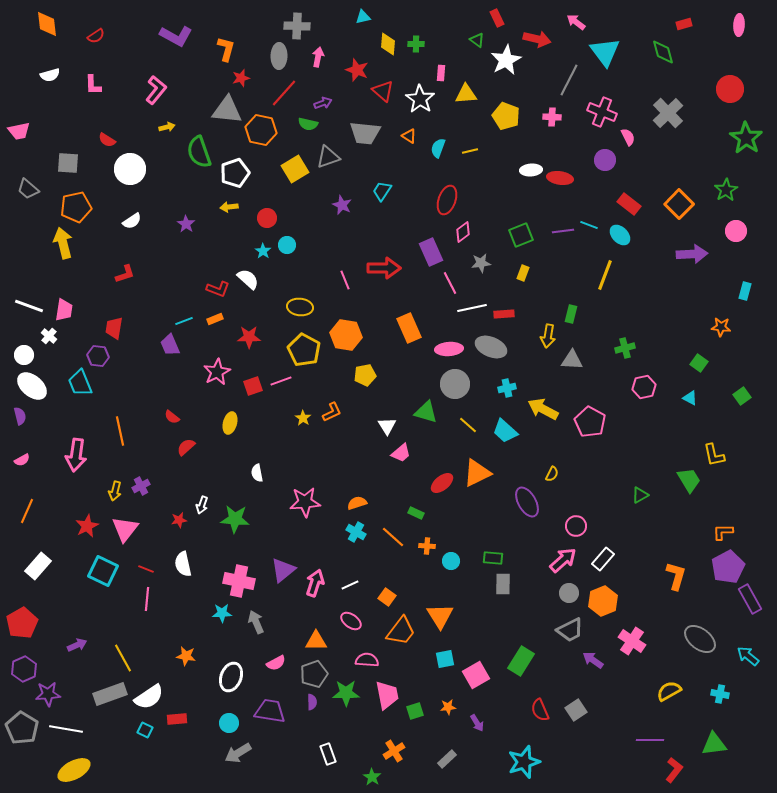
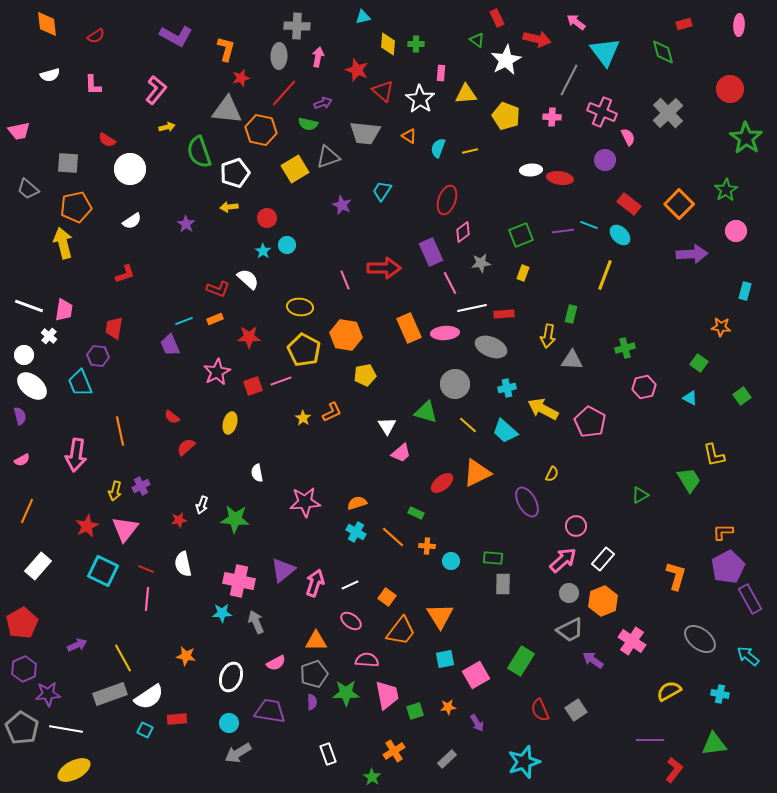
pink ellipse at (449, 349): moved 4 px left, 16 px up
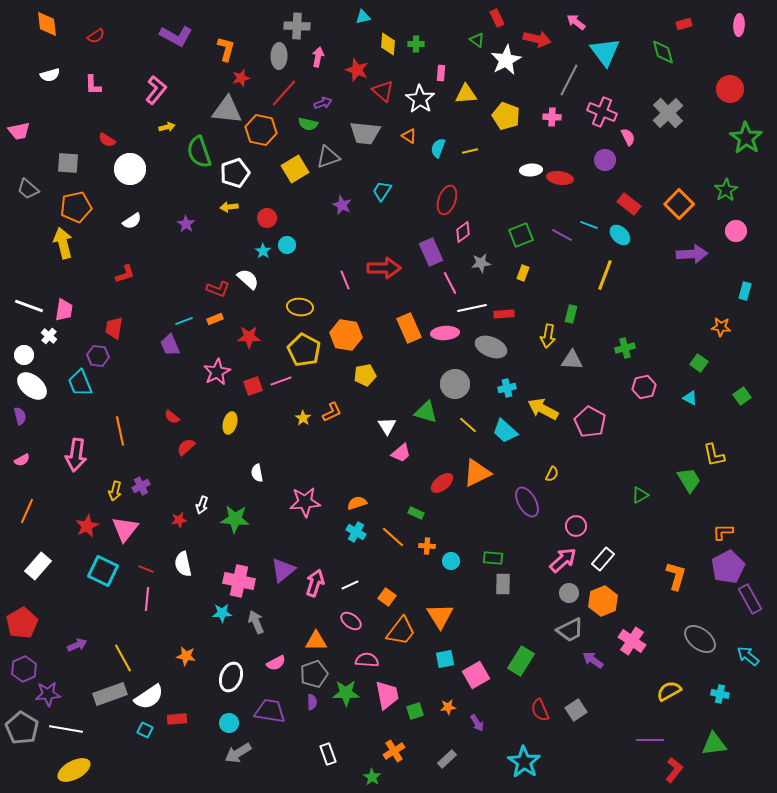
purple line at (563, 231): moved 1 px left, 4 px down; rotated 35 degrees clockwise
cyan star at (524, 762): rotated 20 degrees counterclockwise
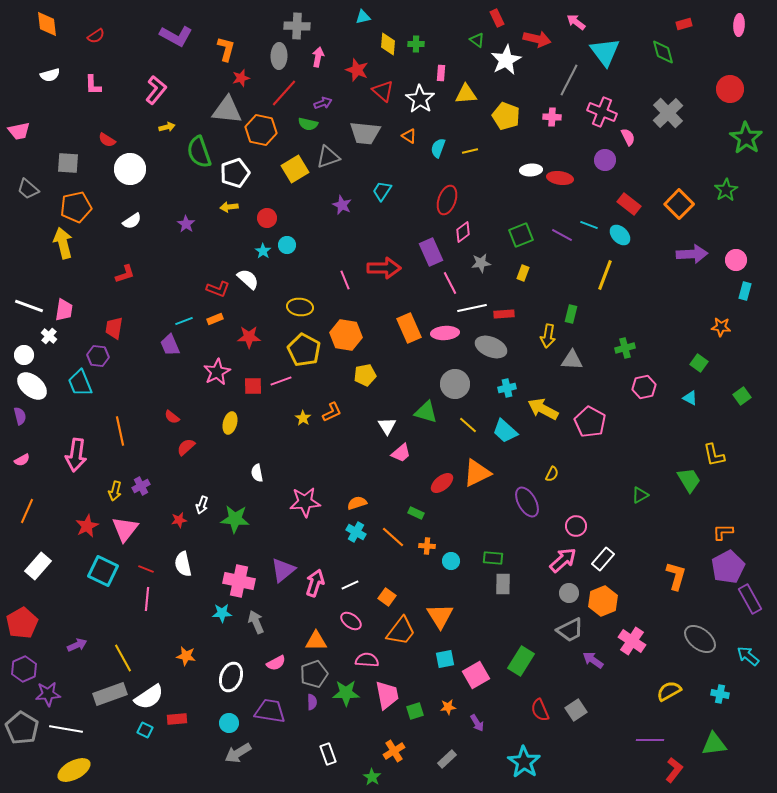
pink circle at (736, 231): moved 29 px down
red square at (253, 386): rotated 18 degrees clockwise
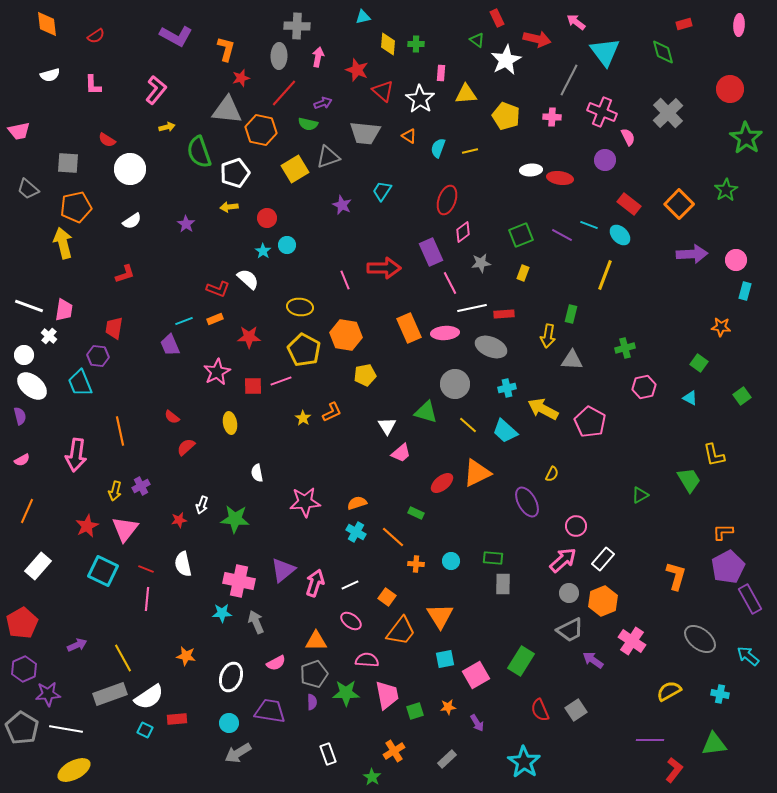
yellow ellipse at (230, 423): rotated 25 degrees counterclockwise
orange cross at (427, 546): moved 11 px left, 18 px down
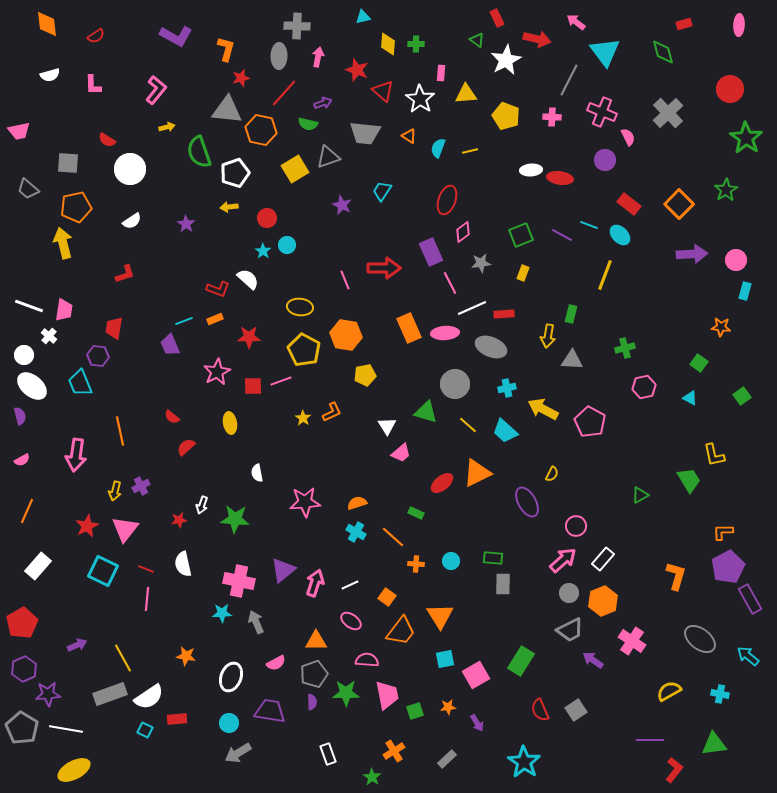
white line at (472, 308): rotated 12 degrees counterclockwise
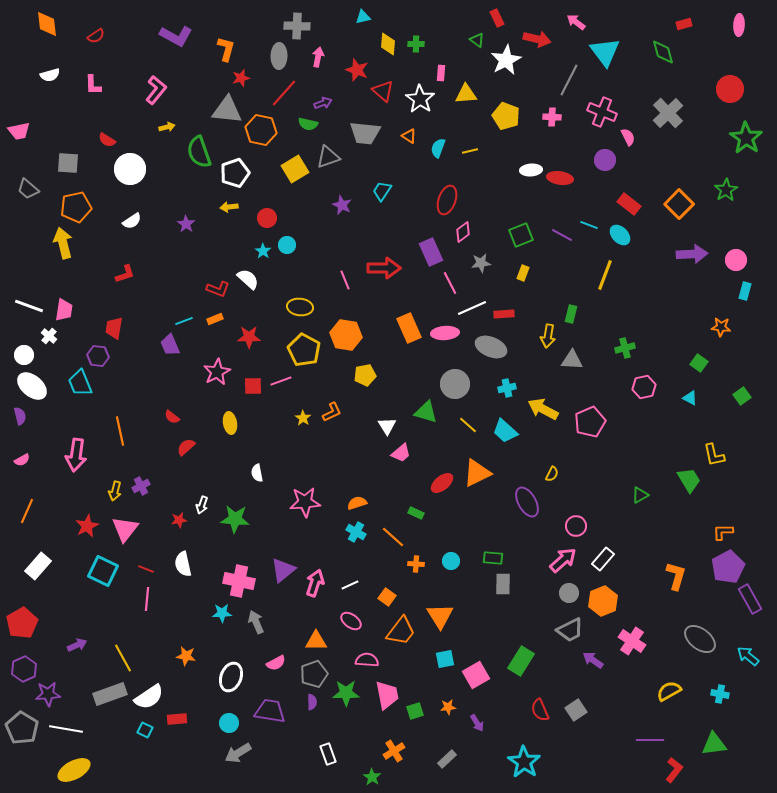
pink pentagon at (590, 422): rotated 20 degrees clockwise
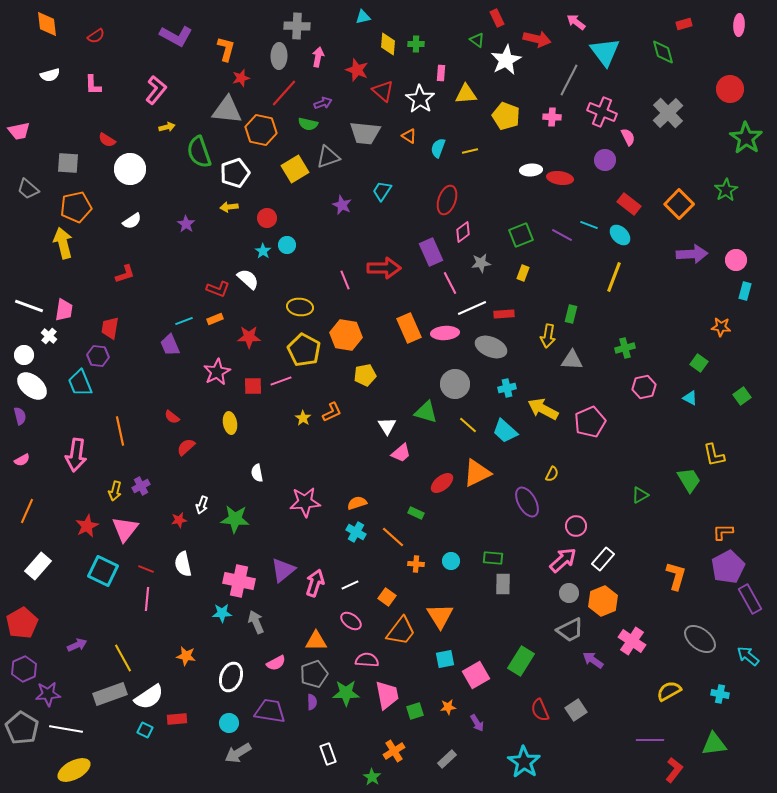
yellow line at (605, 275): moved 9 px right, 2 px down
red trapezoid at (114, 328): moved 4 px left
